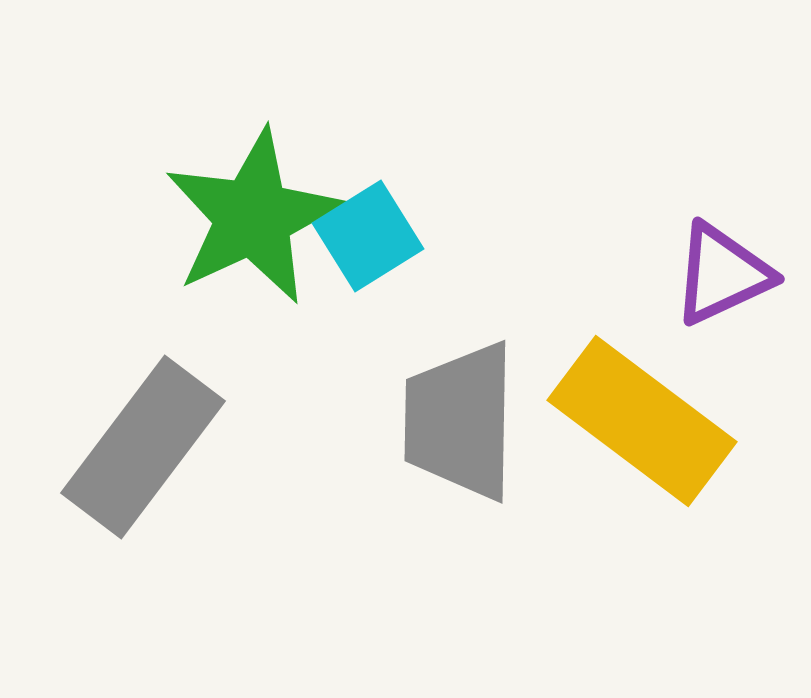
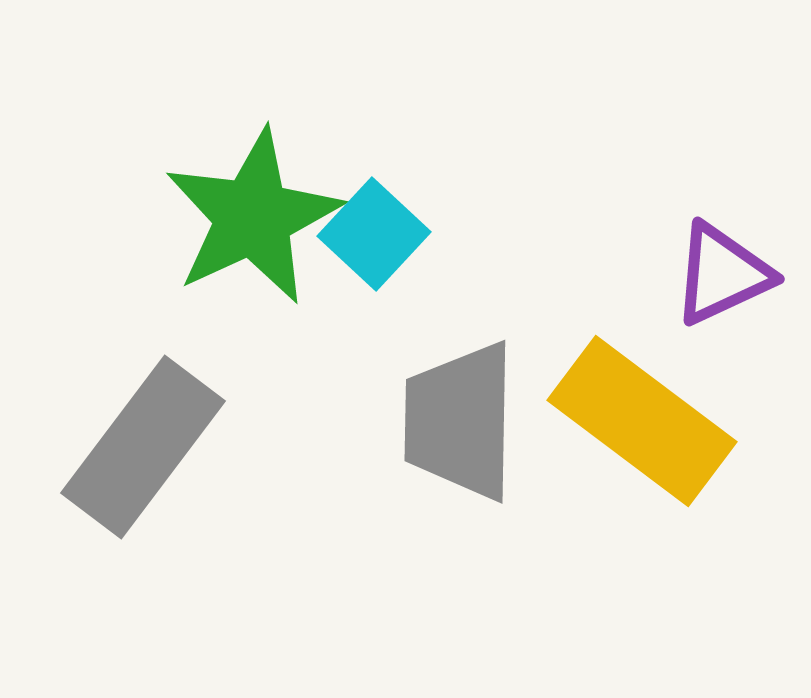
cyan square: moved 6 px right, 2 px up; rotated 15 degrees counterclockwise
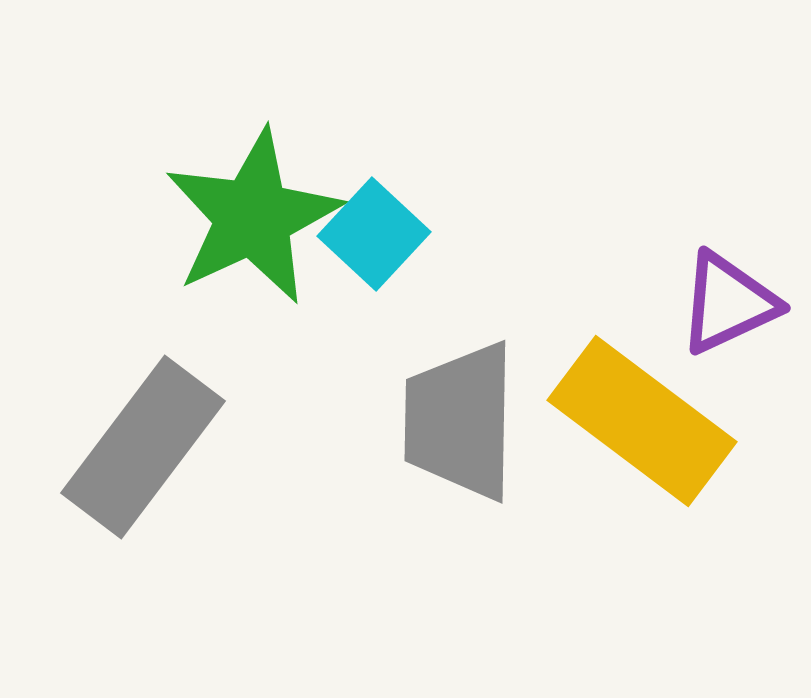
purple triangle: moved 6 px right, 29 px down
